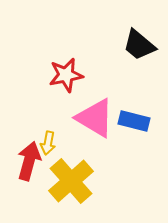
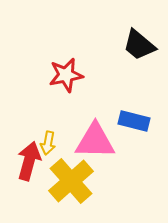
pink triangle: moved 23 px down; rotated 30 degrees counterclockwise
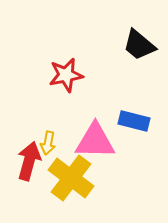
yellow cross: moved 3 px up; rotated 12 degrees counterclockwise
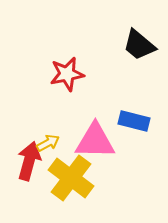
red star: moved 1 px right, 1 px up
yellow arrow: rotated 130 degrees counterclockwise
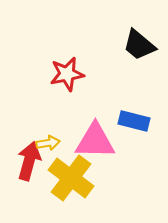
yellow arrow: rotated 20 degrees clockwise
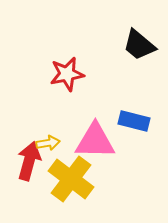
yellow cross: moved 1 px down
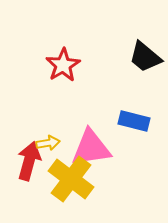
black trapezoid: moved 6 px right, 12 px down
red star: moved 4 px left, 9 px up; rotated 20 degrees counterclockwise
pink triangle: moved 4 px left, 7 px down; rotated 9 degrees counterclockwise
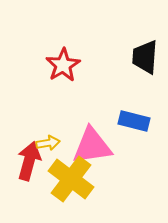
black trapezoid: rotated 54 degrees clockwise
pink triangle: moved 1 px right, 2 px up
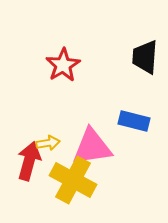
pink triangle: moved 1 px down
yellow cross: moved 2 px right, 1 px down; rotated 9 degrees counterclockwise
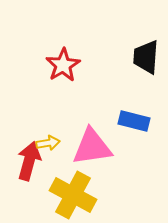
black trapezoid: moved 1 px right
yellow cross: moved 15 px down
